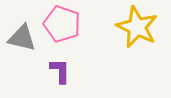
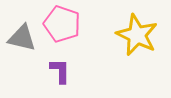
yellow star: moved 8 px down
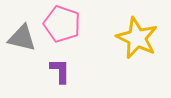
yellow star: moved 3 px down
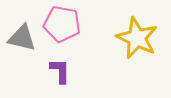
pink pentagon: rotated 9 degrees counterclockwise
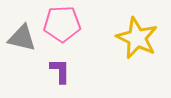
pink pentagon: rotated 12 degrees counterclockwise
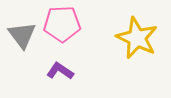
gray triangle: moved 3 px up; rotated 40 degrees clockwise
purple L-shape: rotated 56 degrees counterclockwise
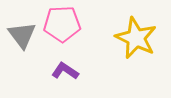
yellow star: moved 1 px left
purple L-shape: moved 5 px right
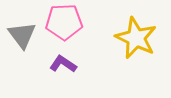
pink pentagon: moved 2 px right, 2 px up
purple L-shape: moved 2 px left, 7 px up
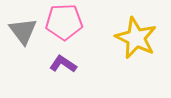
gray triangle: moved 1 px right, 4 px up
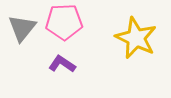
gray triangle: moved 1 px left, 3 px up; rotated 16 degrees clockwise
purple L-shape: moved 1 px left
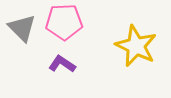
gray triangle: rotated 24 degrees counterclockwise
yellow star: moved 8 px down
